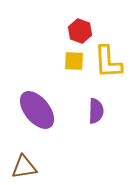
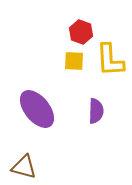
red hexagon: moved 1 px right, 1 px down
yellow L-shape: moved 2 px right, 2 px up
purple ellipse: moved 1 px up
brown triangle: rotated 24 degrees clockwise
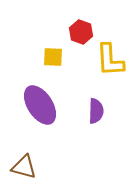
yellow square: moved 21 px left, 4 px up
purple ellipse: moved 3 px right, 4 px up; rotated 6 degrees clockwise
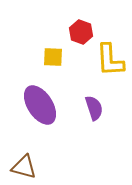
purple semicircle: moved 2 px left, 3 px up; rotated 20 degrees counterclockwise
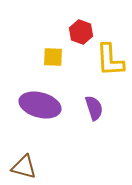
purple ellipse: rotated 42 degrees counterclockwise
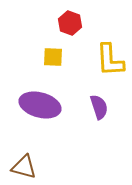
red hexagon: moved 11 px left, 9 px up
purple semicircle: moved 5 px right, 1 px up
